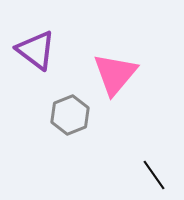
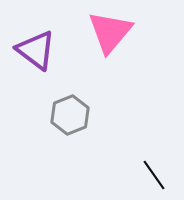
pink triangle: moved 5 px left, 42 px up
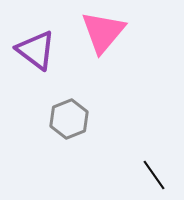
pink triangle: moved 7 px left
gray hexagon: moved 1 px left, 4 px down
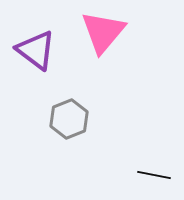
black line: rotated 44 degrees counterclockwise
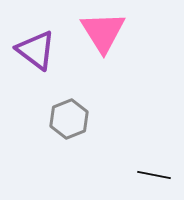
pink triangle: rotated 12 degrees counterclockwise
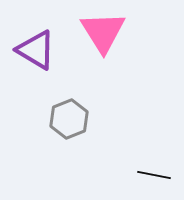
purple triangle: rotated 6 degrees counterclockwise
